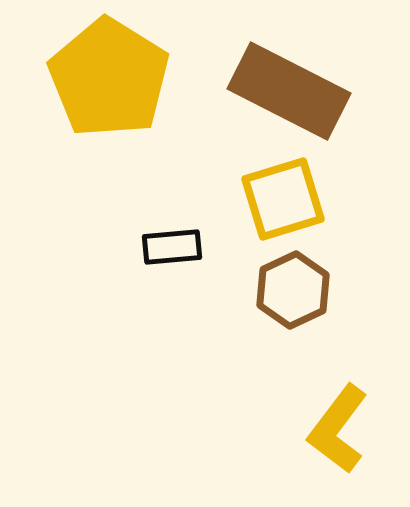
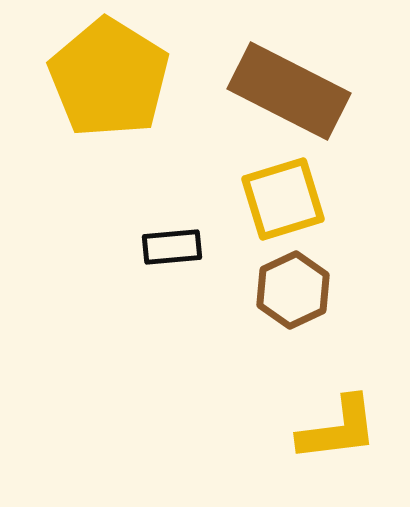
yellow L-shape: rotated 134 degrees counterclockwise
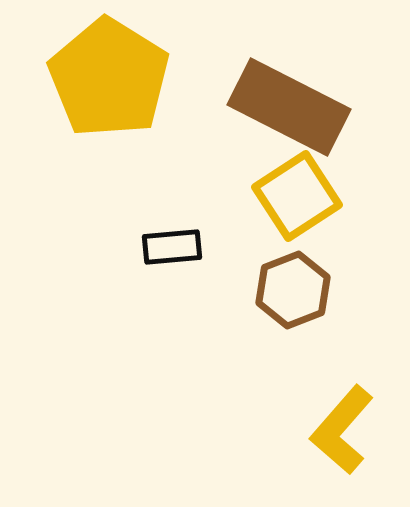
brown rectangle: moved 16 px down
yellow square: moved 14 px right, 3 px up; rotated 16 degrees counterclockwise
brown hexagon: rotated 4 degrees clockwise
yellow L-shape: moved 4 px right, 1 px down; rotated 138 degrees clockwise
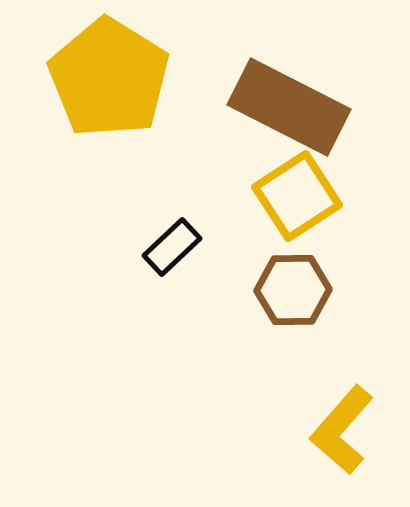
black rectangle: rotated 38 degrees counterclockwise
brown hexagon: rotated 20 degrees clockwise
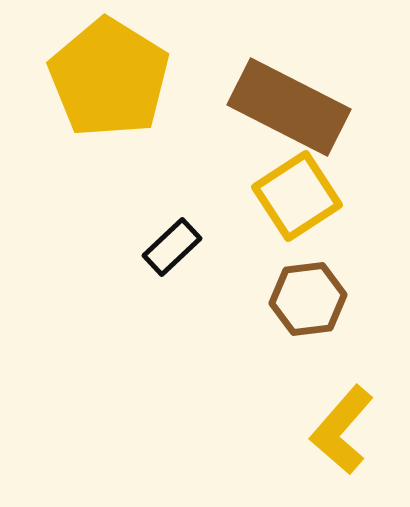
brown hexagon: moved 15 px right, 9 px down; rotated 6 degrees counterclockwise
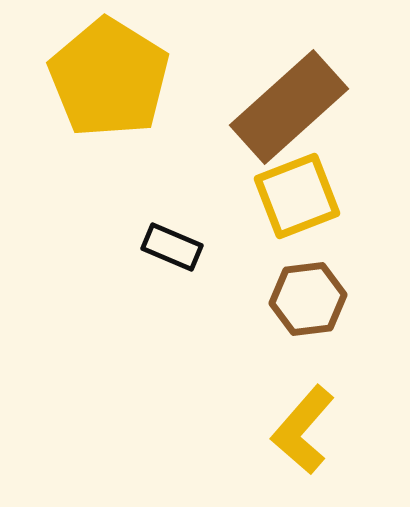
brown rectangle: rotated 69 degrees counterclockwise
yellow square: rotated 12 degrees clockwise
black rectangle: rotated 66 degrees clockwise
yellow L-shape: moved 39 px left
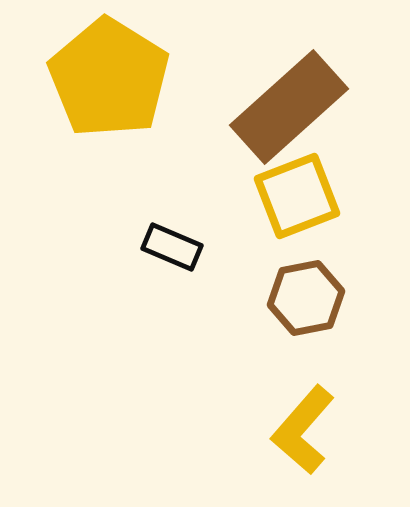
brown hexagon: moved 2 px left, 1 px up; rotated 4 degrees counterclockwise
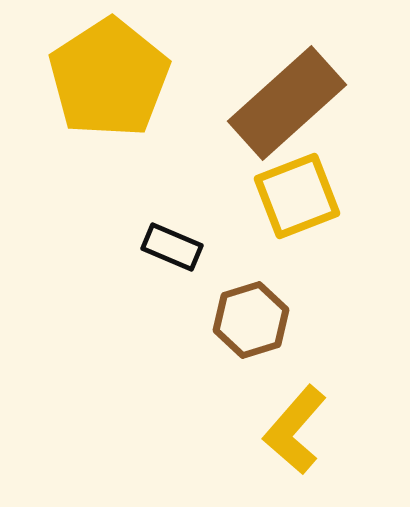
yellow pentagon: rotated 7 degrees clockwise
brown rectangle: moved 2 px left, 4 px up
brown hexagon: moved 55 px left, 22 px down; rotated 6 degrees counterclockwise
yellow L-shape: moved 8 px left
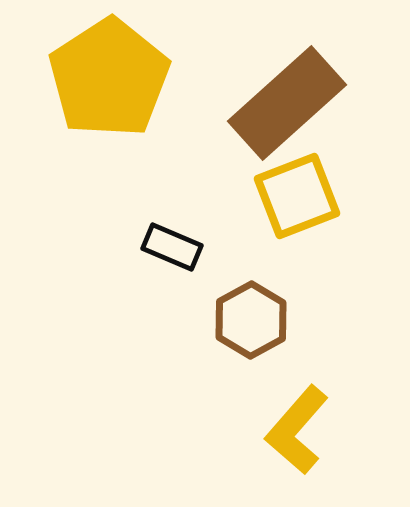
brown hexagon: rotated 12 degrees counterclockwise
yellow L-shape: moved 2 px right
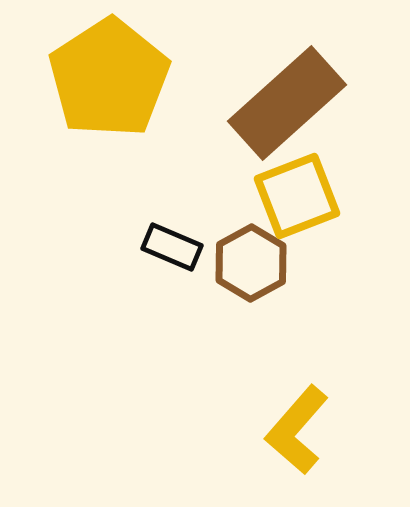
brown hexagon: moved 57 px up
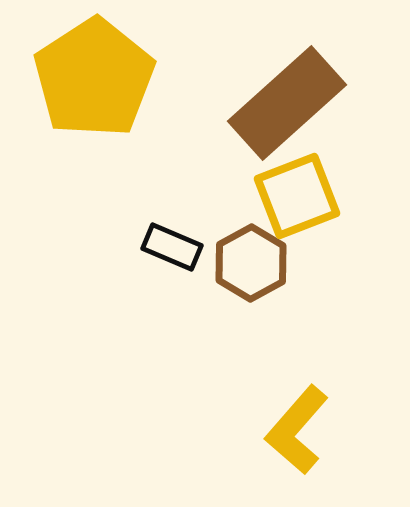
yellow pentagon: moved 15 px left
